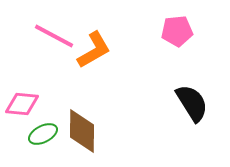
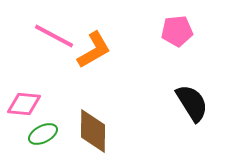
pink diamond: moved 2 px right
brown diamond: moved 11 px right
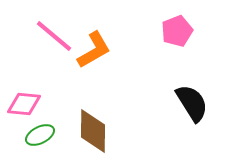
pink pentagon: rotated 16 degrees counterclockwise
pink line: rotated 12 degrees clockwise
green ellipse: moved 3 px left, 1 px down
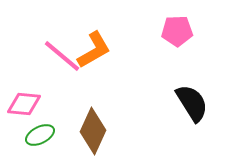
pink pentagon: rotated 20 degrees clockwise
pink line: moved 8 px right, 20 px down
brown diamond: rotated 24 degrees clockwise
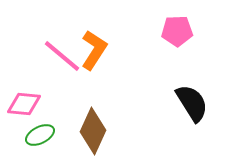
orange L-shape: rotated 27 degrees counterclockwise
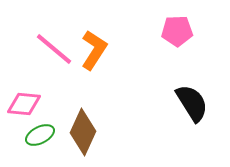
pink line: moved 8 px left, 7 px up
brown diamond: moved 10 px left, 1 px down
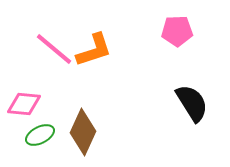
orange L-shape: rotated 39 degrees clockwise
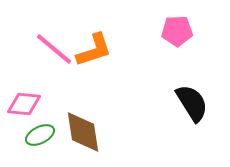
brown diamond: rotated 33 degrees counterclockwise
